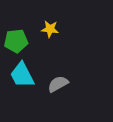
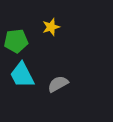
yellow star: moved 1 px right, 2 px up; rotated 24 degrees counterclockwise
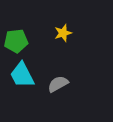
yellow star: moved 12 px right, 6 px down
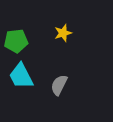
cyan trapezoid: moved 1 px left, 1 px down
gray semicircle: moved 1 px right, 1 px down; rotated 35 degrees counterclockwise
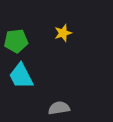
gray semicircle: moved 23 px down; rotated 55 degrees clockwise
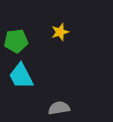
yellow star: moved 3 px left, 1 px up
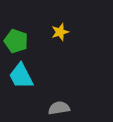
green pentagon: rotated 25 degrees clockwise
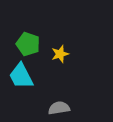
yellow star: moved 22 px down
green pentagon: moved 12 px right, 3 px down
